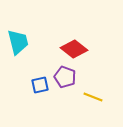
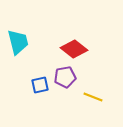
purple pentagon: rotated 30 degrees counterclockwise
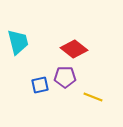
purple pentagon: rotated 10 degrees clockwise
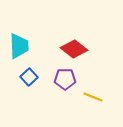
cyan trapezoid: moved 1 px right, 4 px down; rotated 12 degrees clockwise
purple pentagon: moved 2 px down
blue square: moved 11 px left, 8 px up; rotated 30 degrees counterclockwise
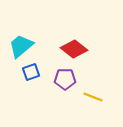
cyan trapezoid: moved 2 px right; rotated 128 degrees counterclockwise
blue square: moved 2 px right, 5 px up; rotated 24 degrees clockwise
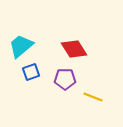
red diamond: rotated 20 degrees clockwise
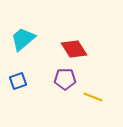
cyan trapezoid: moved 2 px right, 7 px up
blue square: moved 13 px left, 9 px down
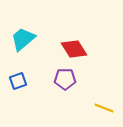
yellow line: moved 11 px right, 11 px down
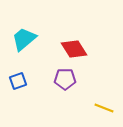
cyan trapezoid: moved 1 px right
